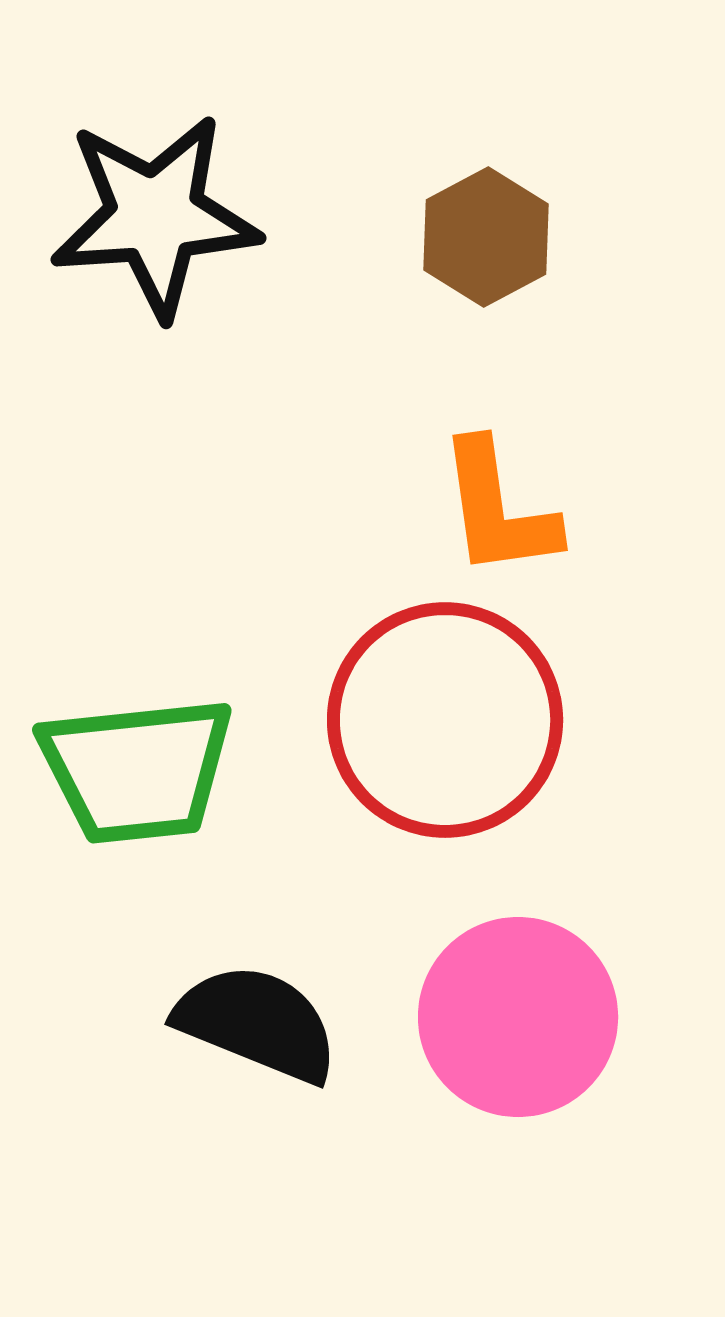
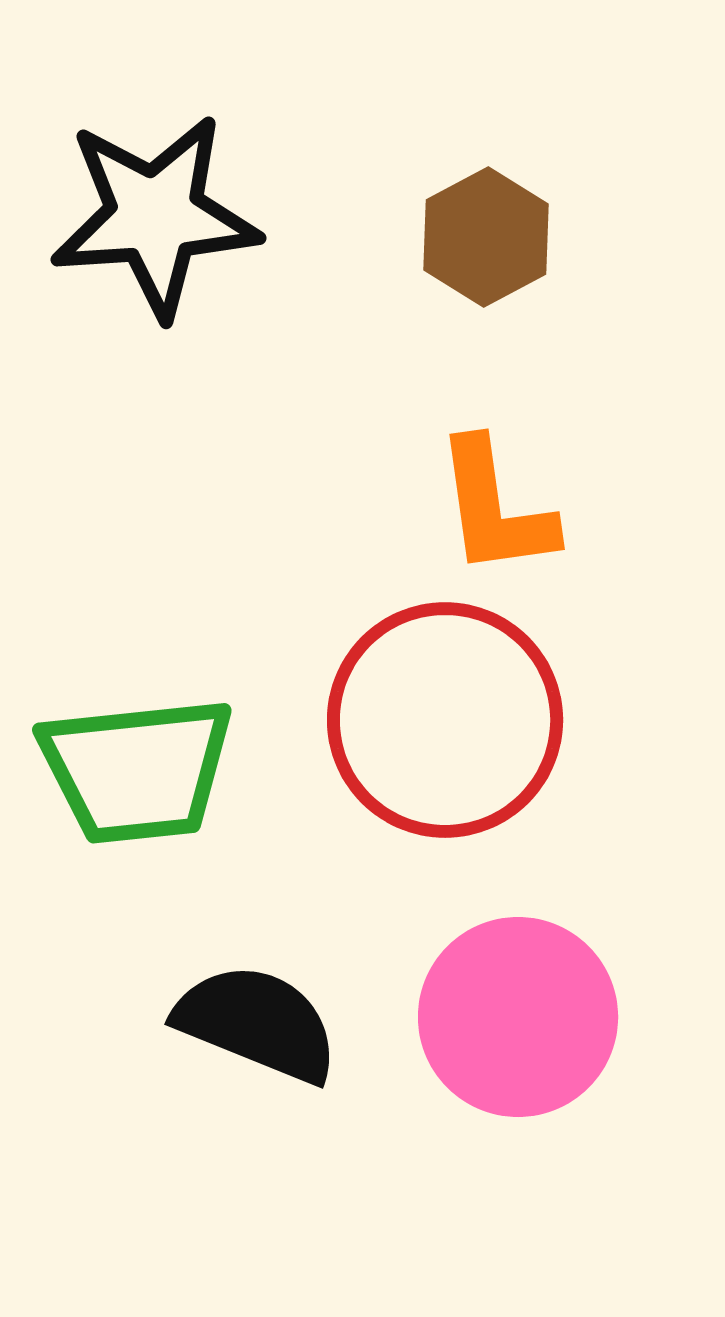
orange L-shape: moved 3 px left, 1 px up
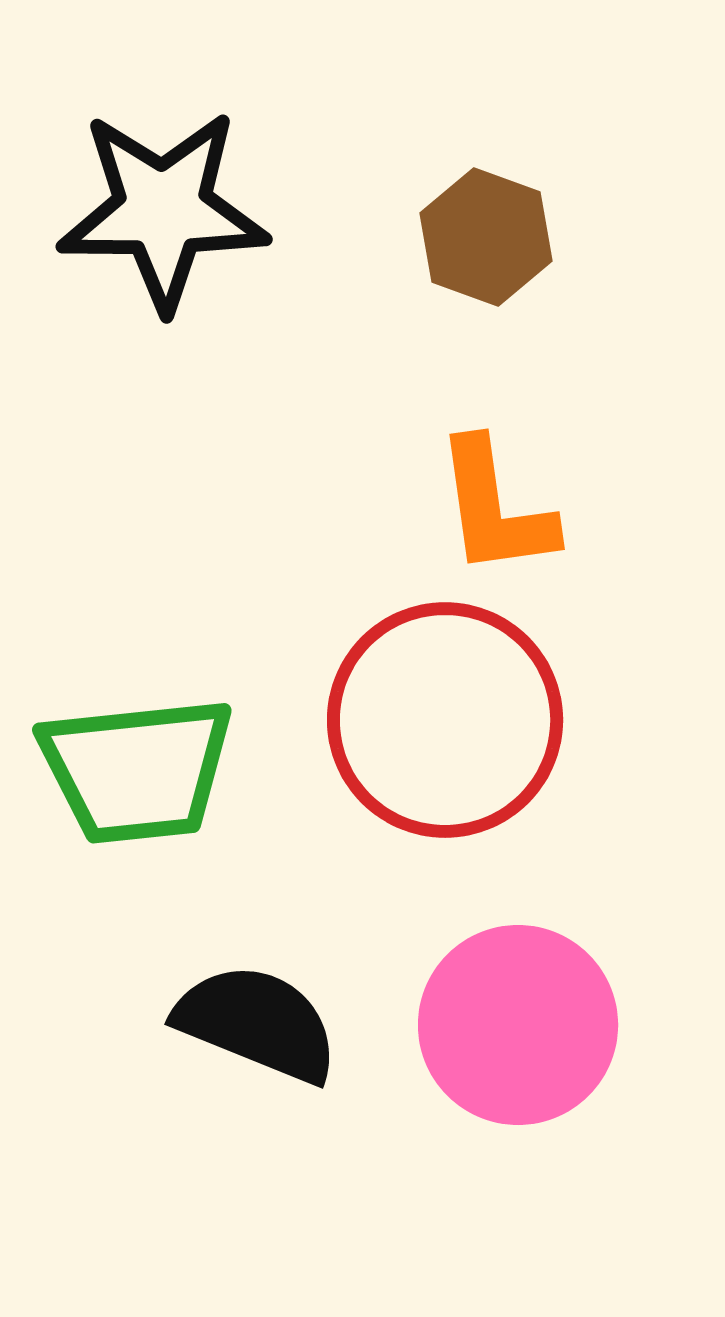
black star: moved 8 px right, 6 px up; rotated 4 degrees clockwise
brown hexagon: rotated 12 degrees counterclockwise
pink circle: moved 8 px down
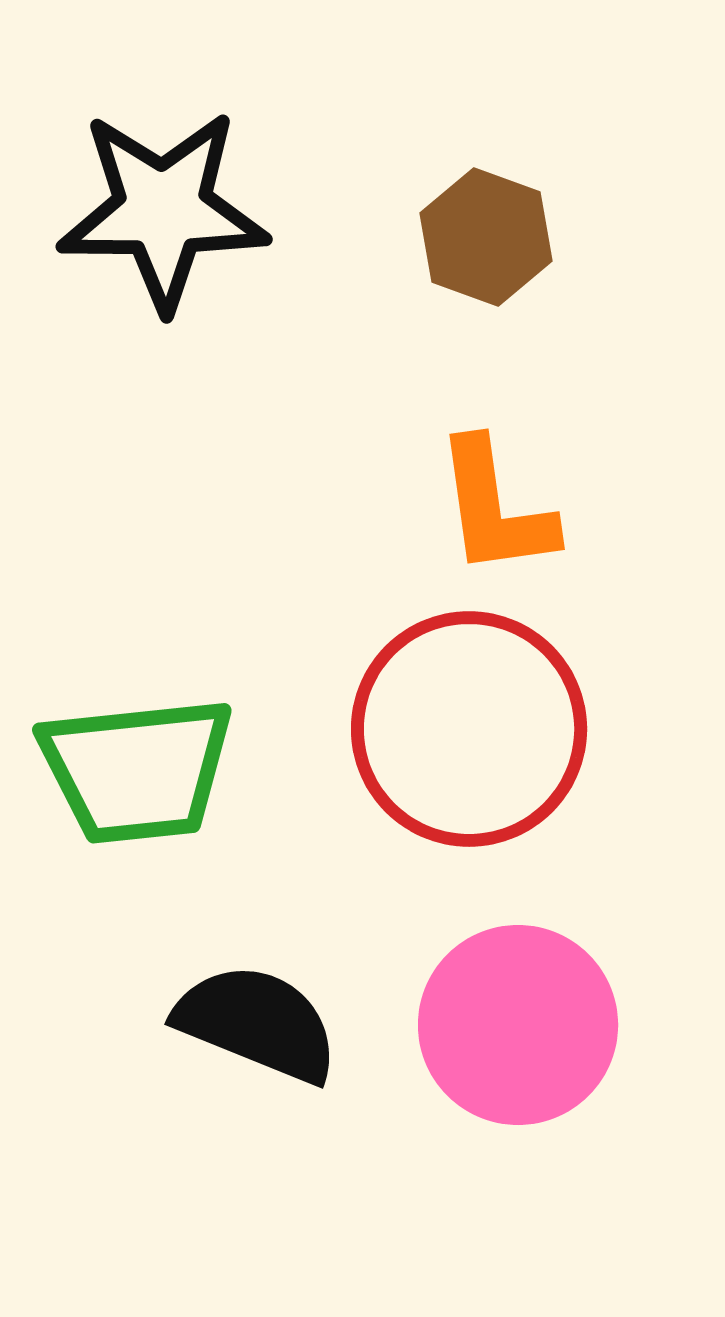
red circle: moved 24 px right, 9 px down
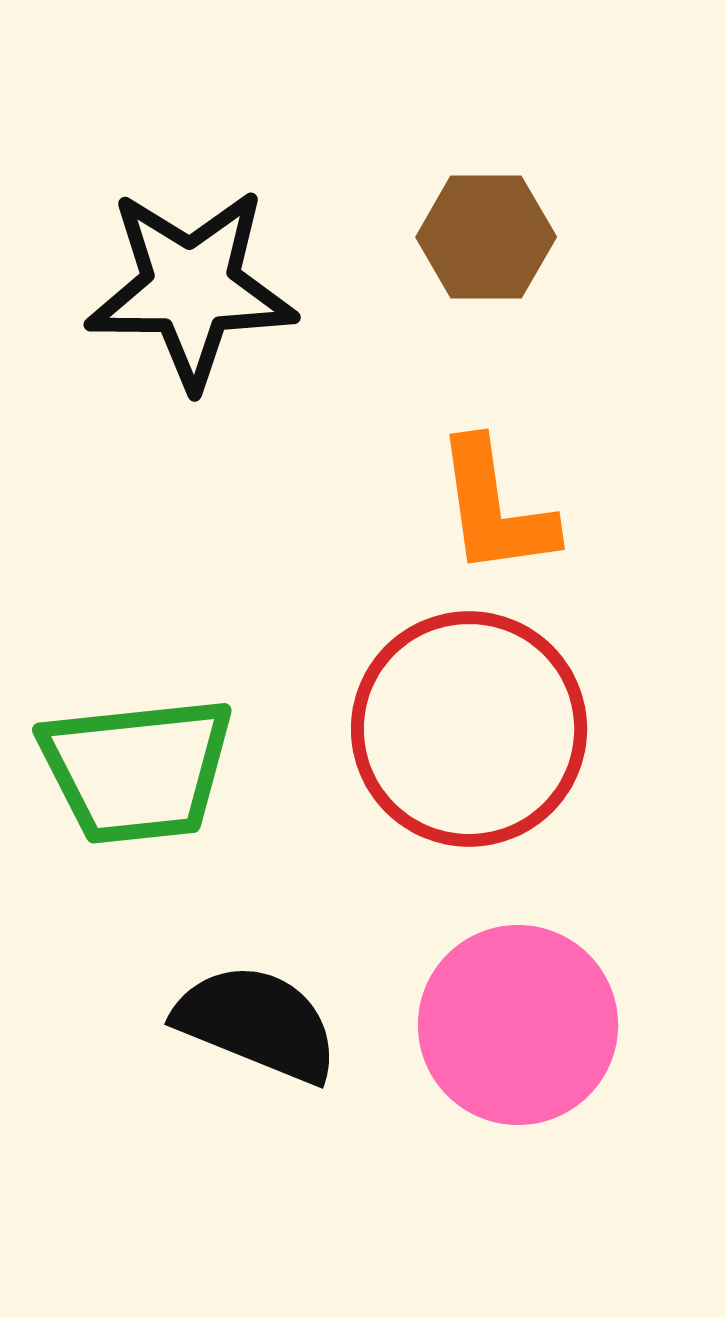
black star: moved 28 px right, 78 px down
brown hexagon: rotated 20 degrees counterclockwise
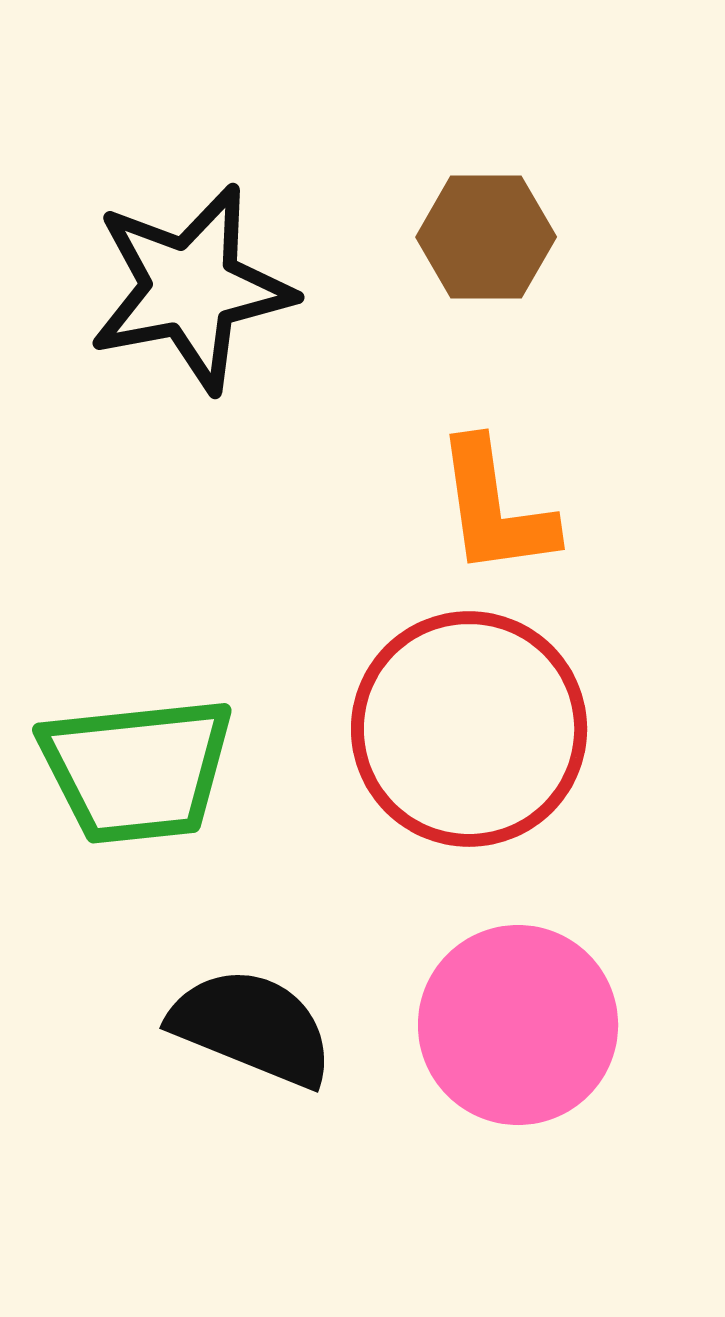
black star: rotated 11 degrees counterclockwise
black semicircle: moved 5 px left, 4 px down
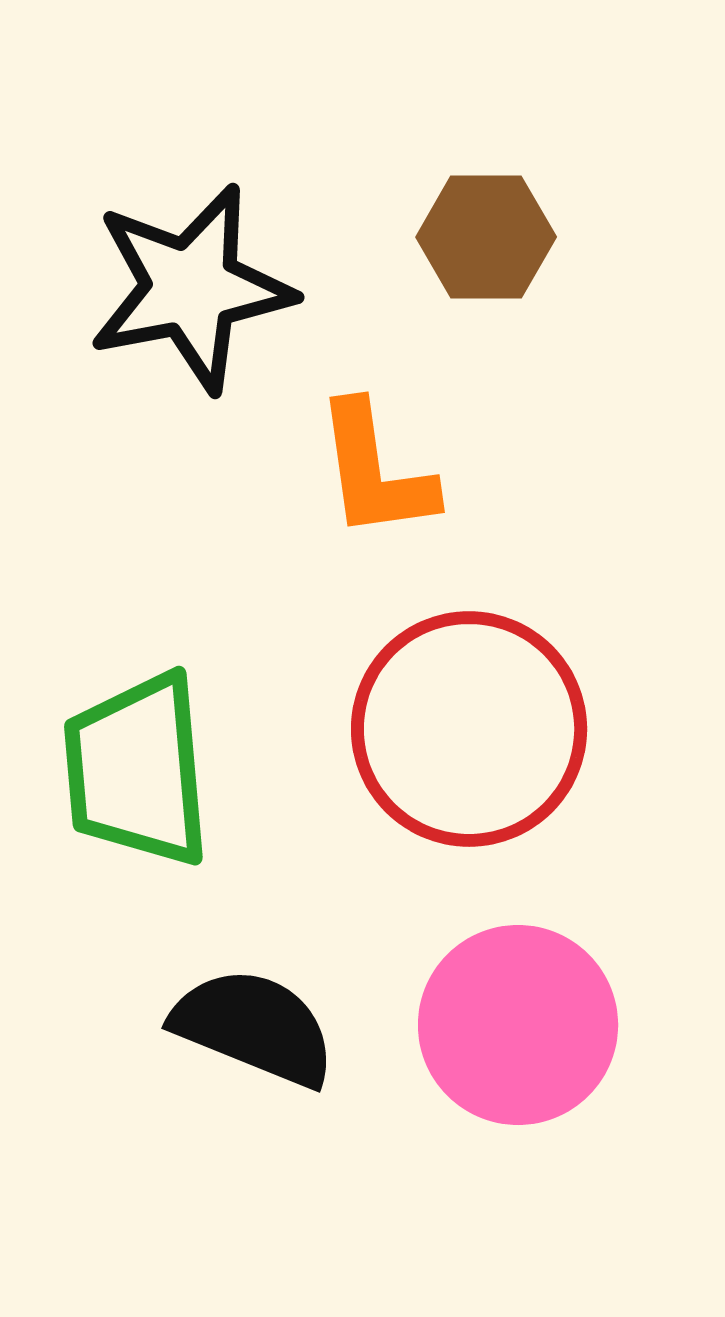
orange L-shape: moved 120 px left, 37 px up
green trapezoid: rotated 91 degrees clockwise
black semicircle: moved 2 px right
